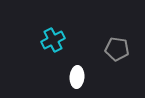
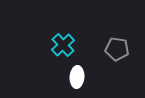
cyan cross: moved 10 px right, 5 px down; rotated 15 degrees counterclockwise
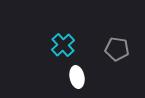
white ellipse: rotated 15 degrees counterclockwise
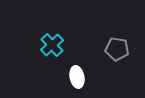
cyan cross: moved 11 px left
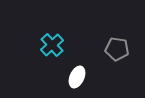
white ellipse: rotated 35 degrees clockwise
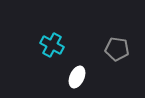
cyan cross: rotated 20 degrees counterclockwise
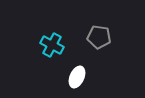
gray pentagon: moved 18 px left, 12 px up
